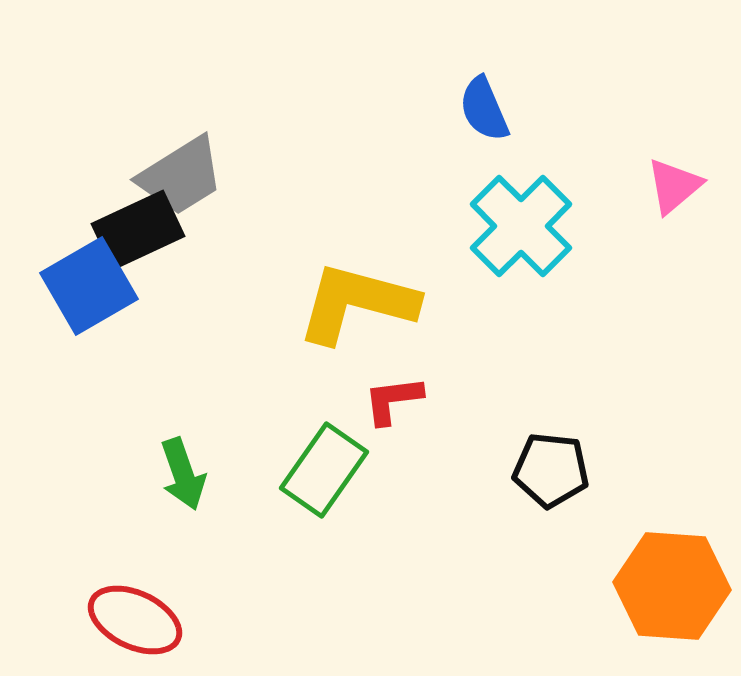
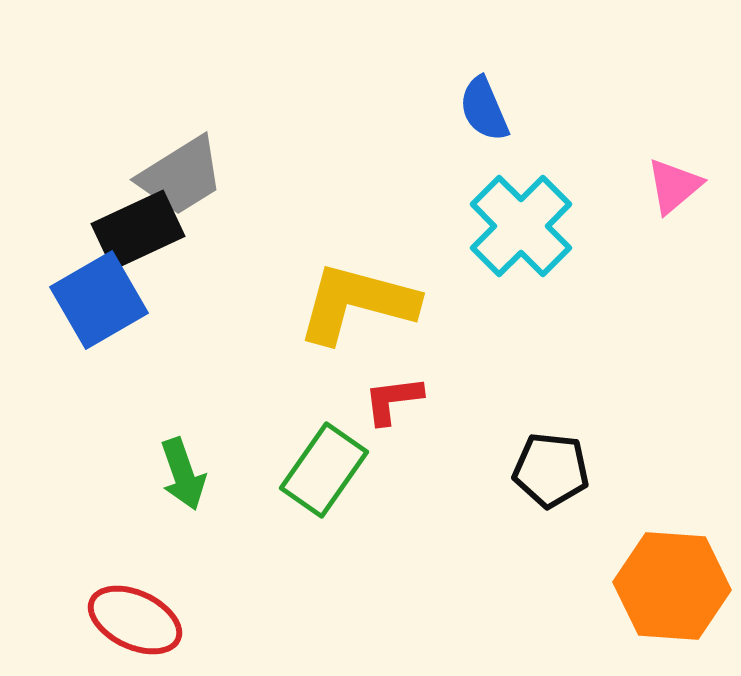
blue square: moved 10 px right, 14 px down
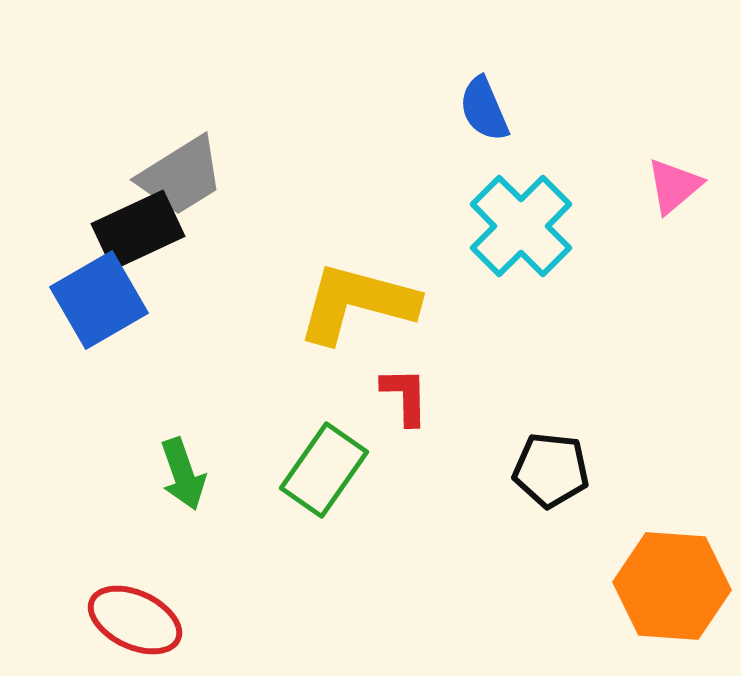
red L-shape: moved 12 px right, 4 px up; rotated 96 degrees clockwise
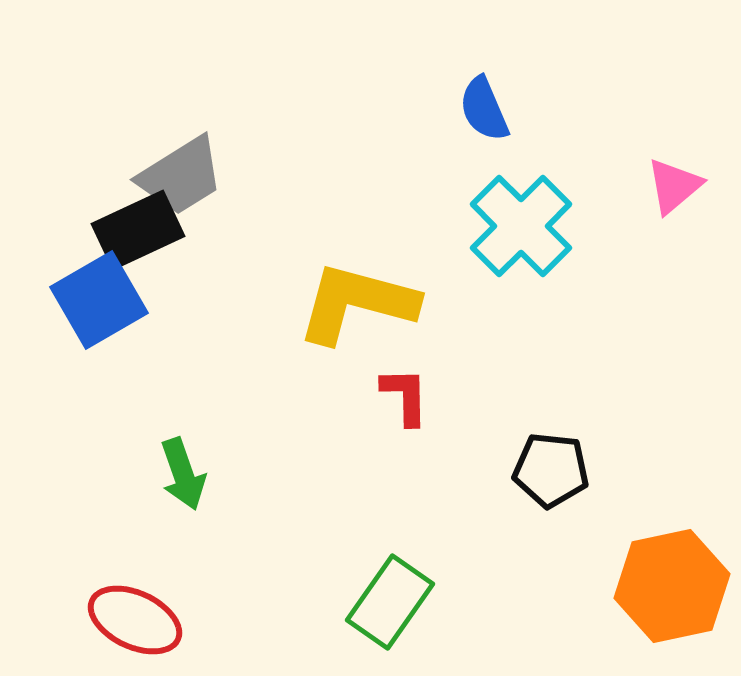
green rectangle: moved 66 px right, 132 px down
orange hexagon: rotated 16 degrees counterclockwise
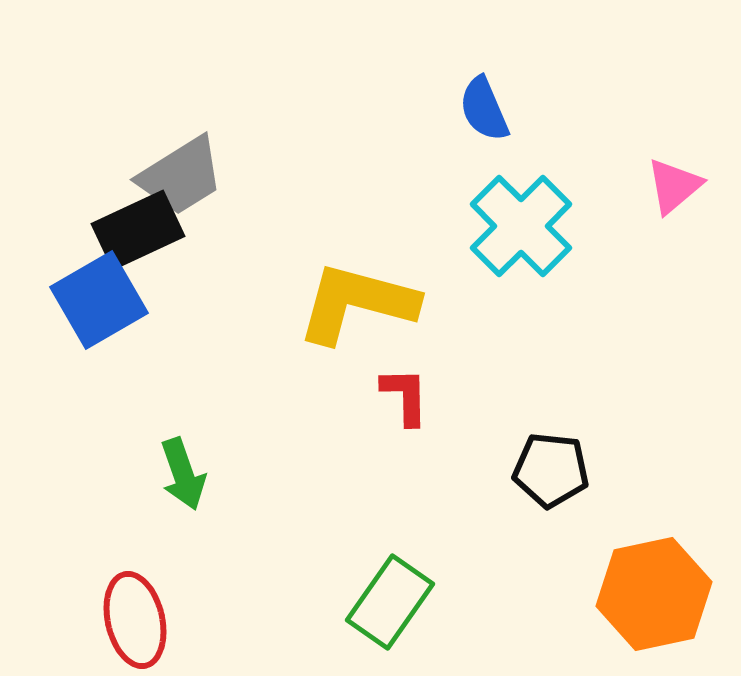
orange hexagon: moved 18 px left, 8 px down
red ellipse: rotated 52 degrees clockwise
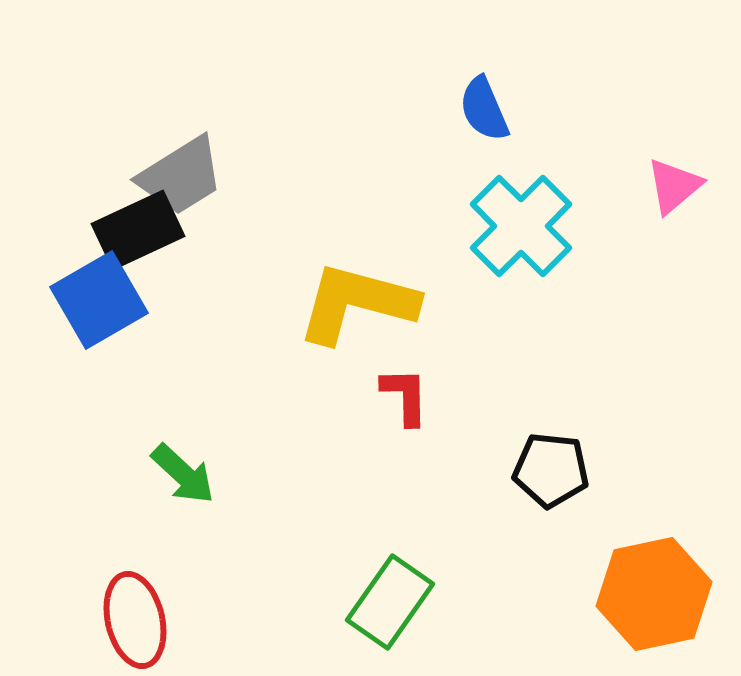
green arrow: rotated 28 degrees counterclockwise
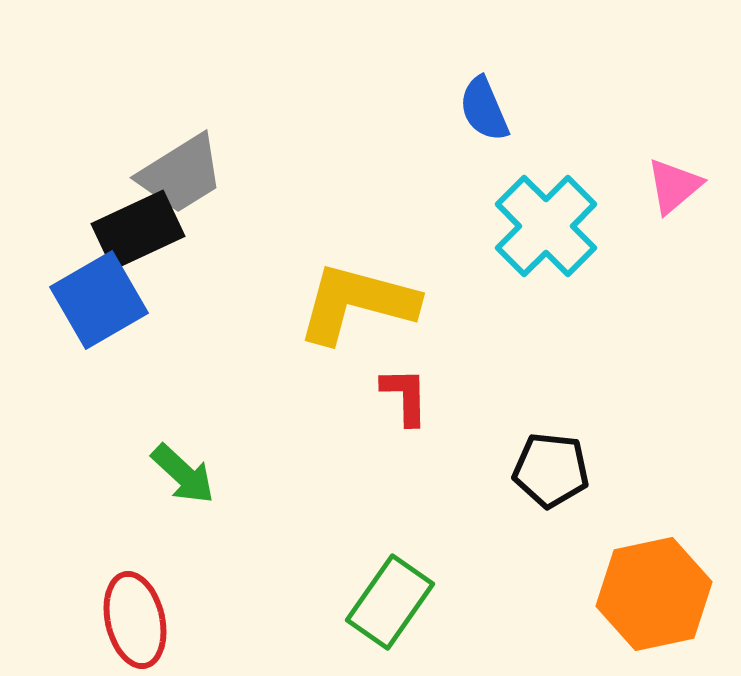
gray trapezoid: moved 2 px up
cyan cross: moved 25 px right
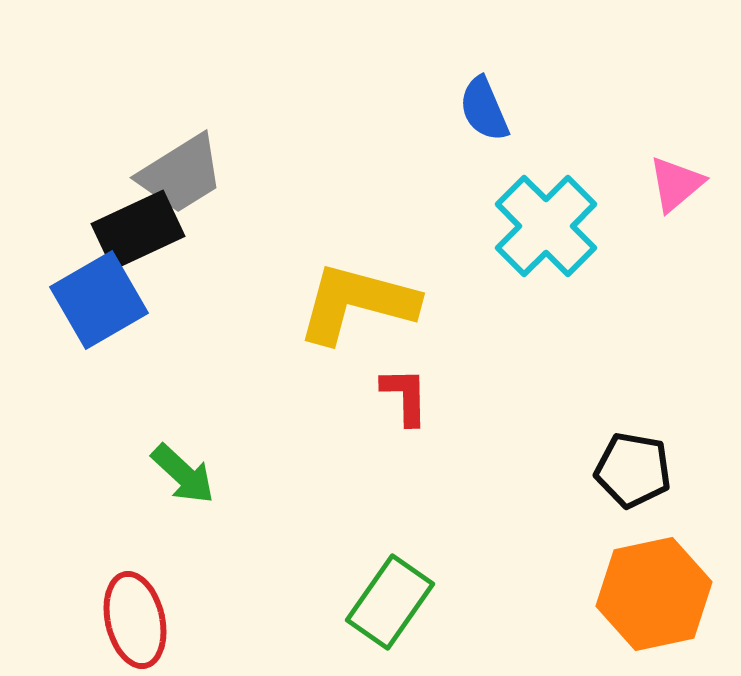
pink triangle: moved 2 px right, 2 px up
black pentagon: moved 82 px right; rotated 4 degrees clockwise
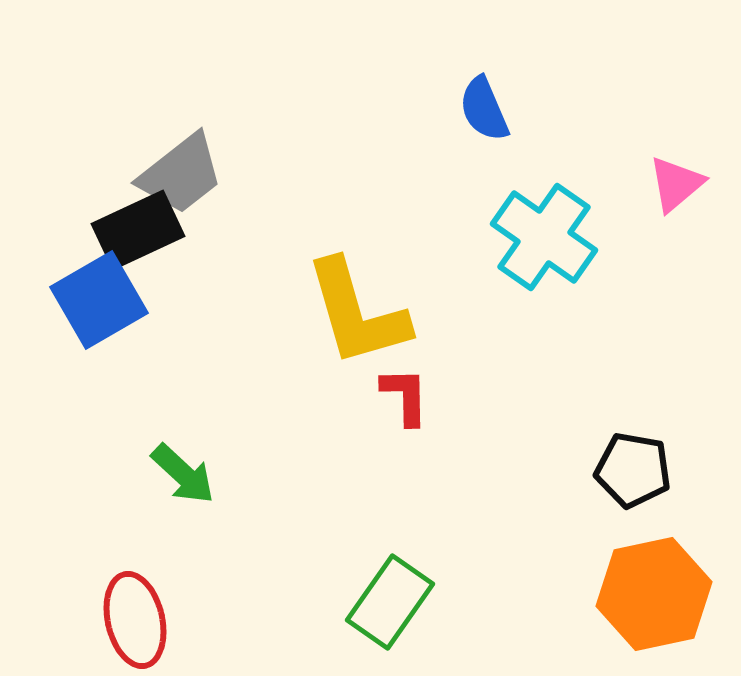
gray trapezoid: rotated 6 degrees counterclockwise
cyan cross: moved 2 px left, 11 px down; rotated 10 degrees counterclockwise
yellow L-shape: moved 10 px down; rotated 121 degrees counterclockwise
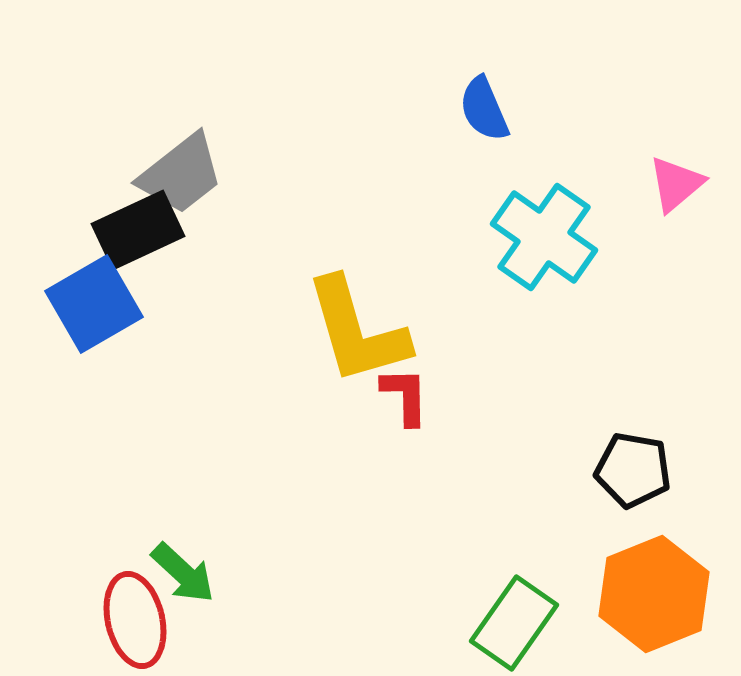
blue square: moved 5 px left, 4 px down
yellow L-shape: moved 18 px down
green arrow: moved 99 px down
orange hexagon: rotated 10 degrees counterclockwise
green rectangle: moved 124 px right, 21 px down
